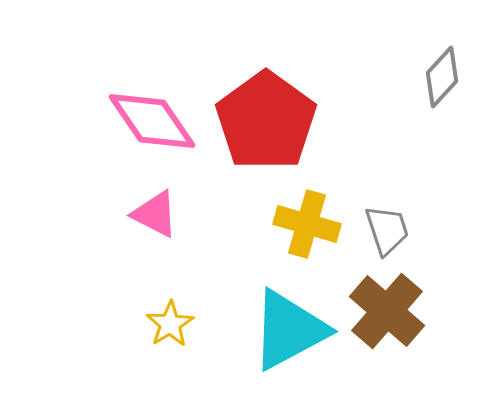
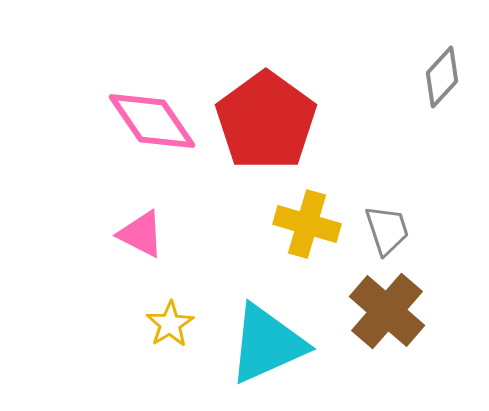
pink triangle: moved 14 px left, 20 px down
cyan triangle: moved 22 px left, 14 px down; rotated 4 degrees clockwise
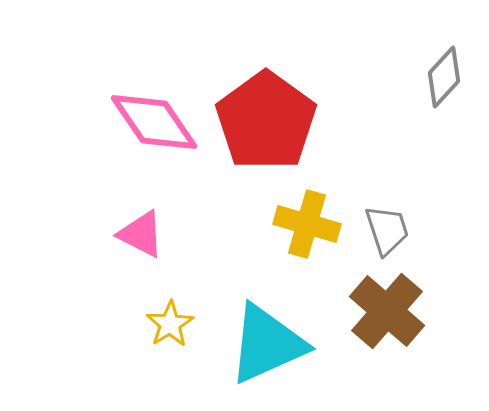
gray diamond: moved 2 px right
pink diamond: moved 2 px right, 1 px down
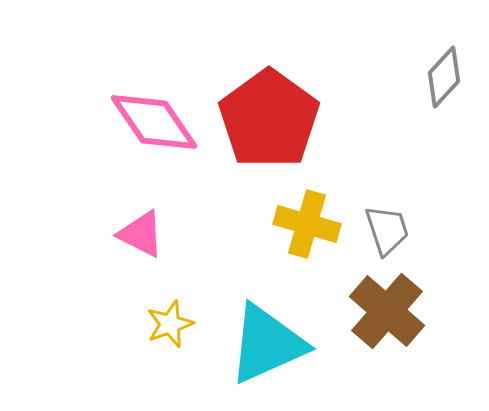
red pentagon: moved 3 px right, 2 px up
yellow star: rotated 12 degrees clockwise
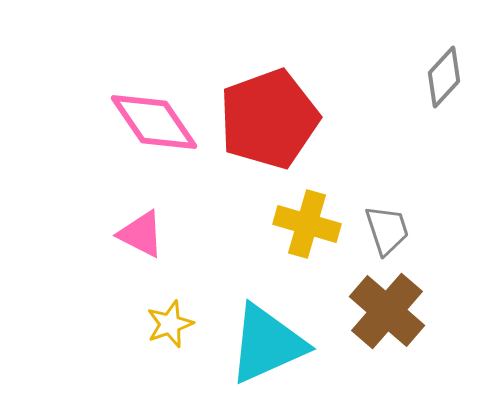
red pentagon: rotated 16 degrees clockwise
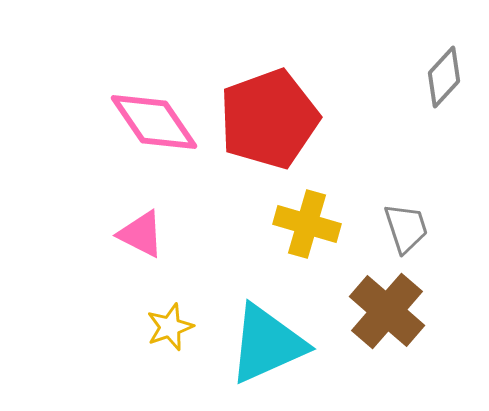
gray trapezoid: moved 19 px right, 2 px up
yellow star: moved 3 px down
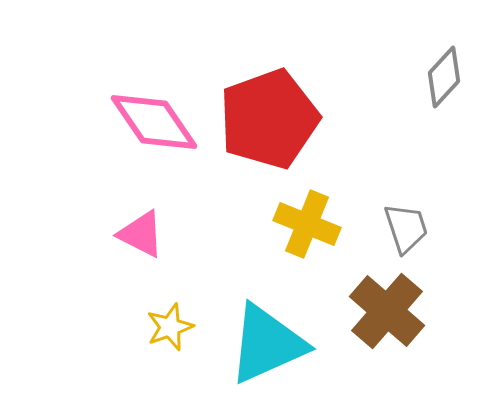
yellow cross: rotated 6 degrees clockwise
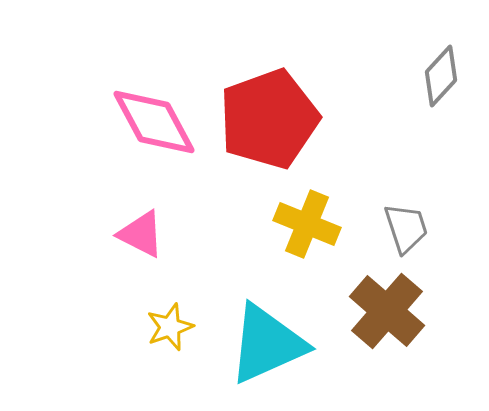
gray diamond: moved 3 px left, 1 px up
pink diamond: rotated 6 degrees clockwise
